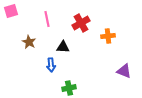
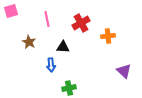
purple triangle: rotated 21 degrees clockwise
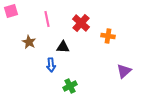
red cross: rotated 18 degrees counterclockwise
orange cross: rotated 16 degrees clockwise
purple triangle: rotated 35 degrees clockwise
green cross: moved 1 px right, 2 px up; rotated 16 degrees counterclockwise
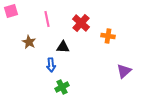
green cross: moved 8 px left, 1 px down
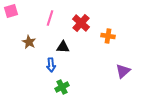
pink line: moved 3 px right, 1 px up; rotated 28 degrees clockwise
purple triangle: moved 1 px left
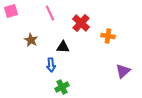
pink line: moved 5 px up; rotated 42 degrees counterclockwise
brown star: moved 2 px right, 2 px up
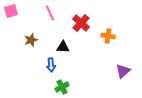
brown star: rotated 24 degrees clockwise
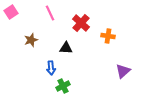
pink square: moved 1 px down; rotated 16 degrees counterclockwise
black triangle: moved 3 px right, 1 px down
blue arrow: moved 3 px down
green cross: moved 1 px right, 1 px up
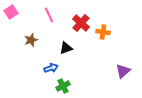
pink line: moved 1 px left, 2 px down
orange cross: moved 5 px left, 4 px up
black triangle: rotated 24 degrees counterclockwise
blue arrow: rotated 104 degrees counterclockwise
